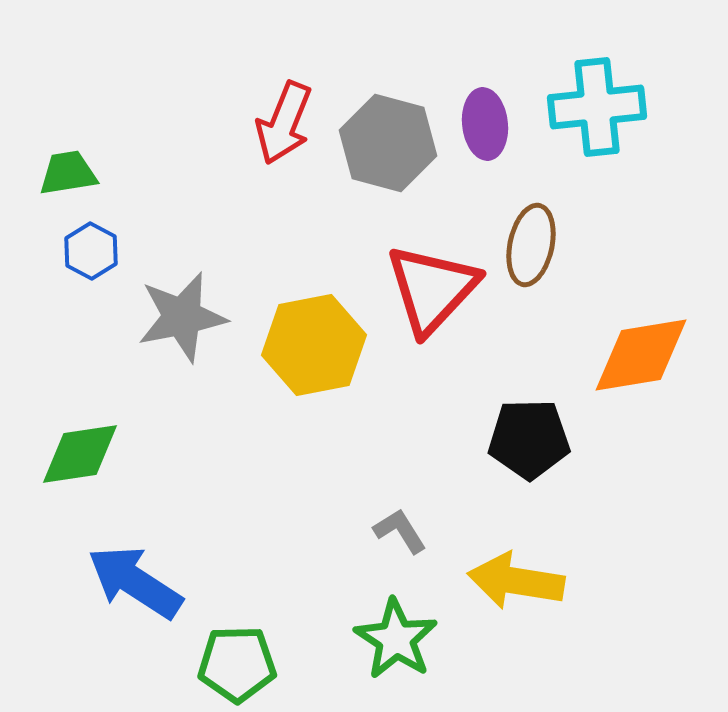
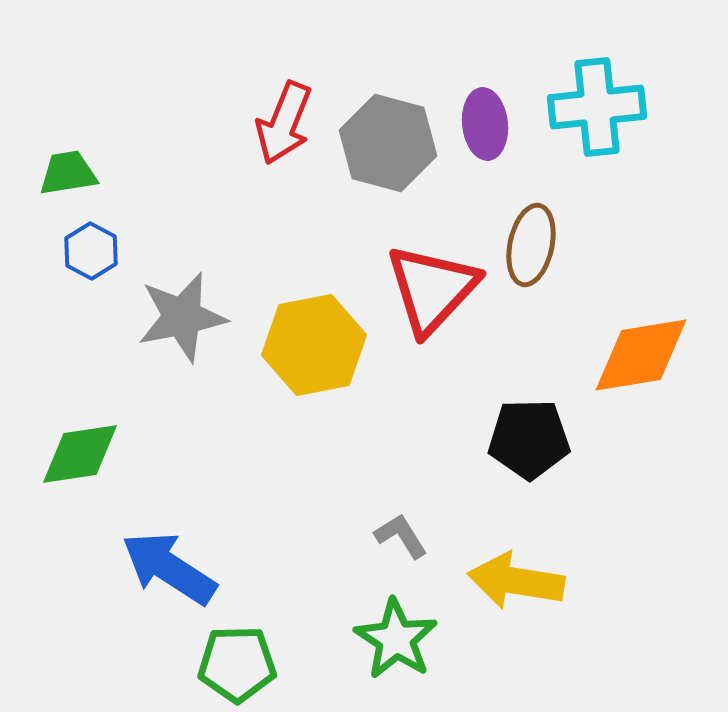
gray L-shape: moved 1 px right, 5 px down
blue arrow: moved 34 px right, 14 px up
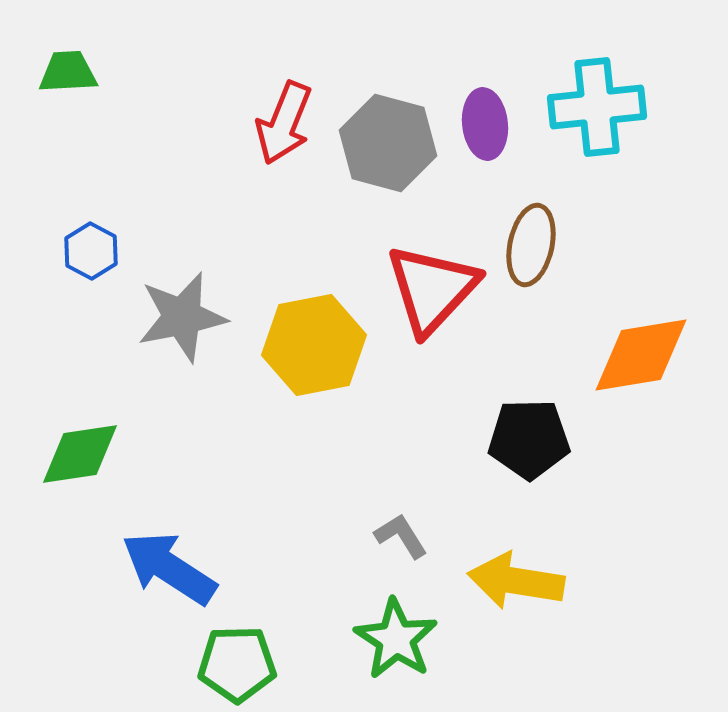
green trapezoid: moved 101 px up; rotated 6 degrees clockwise
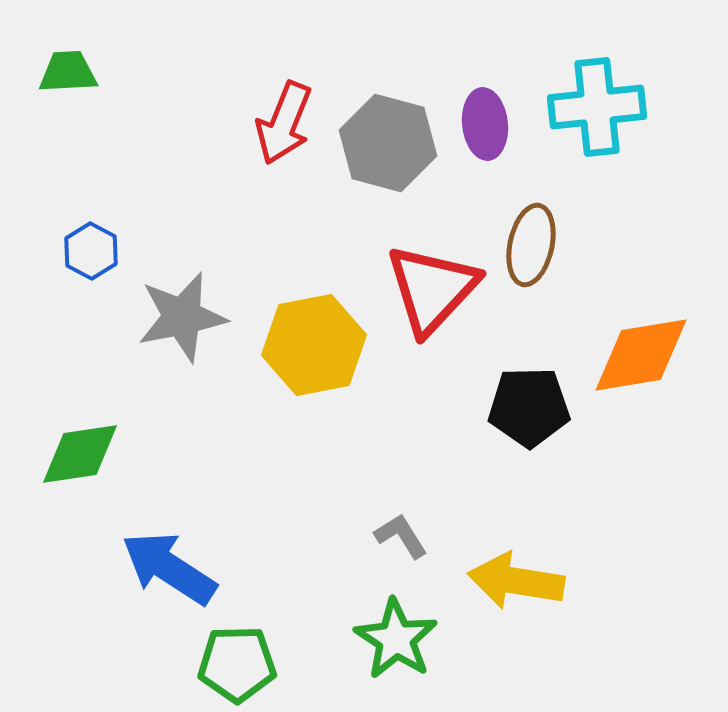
black pentagon: moved 32 px up
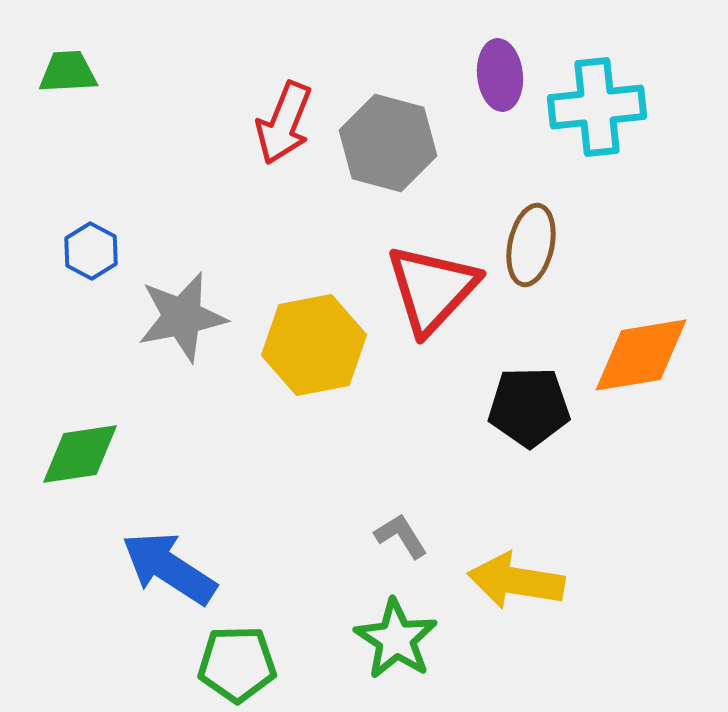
purple ellipse: moved 15 px right, 49 px up
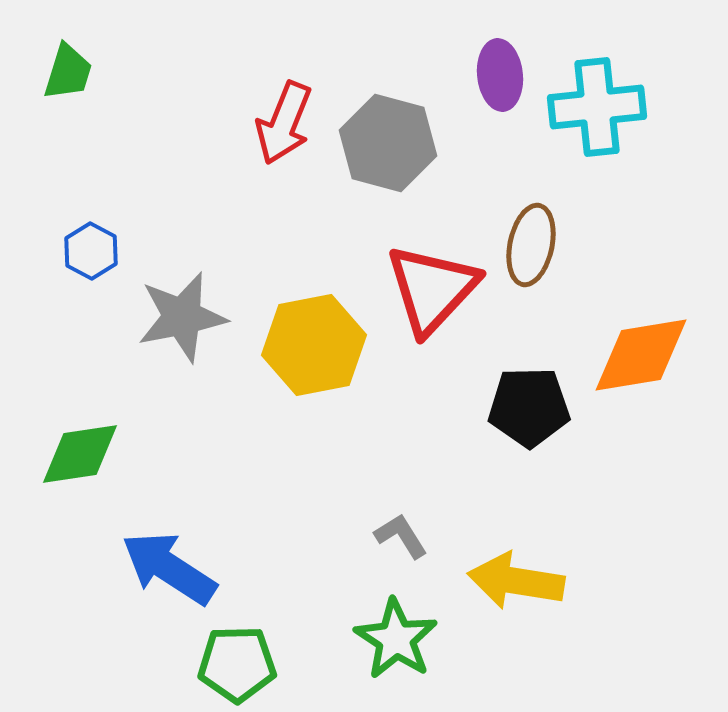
green trapezoid: rotated 110 degrees clockwise
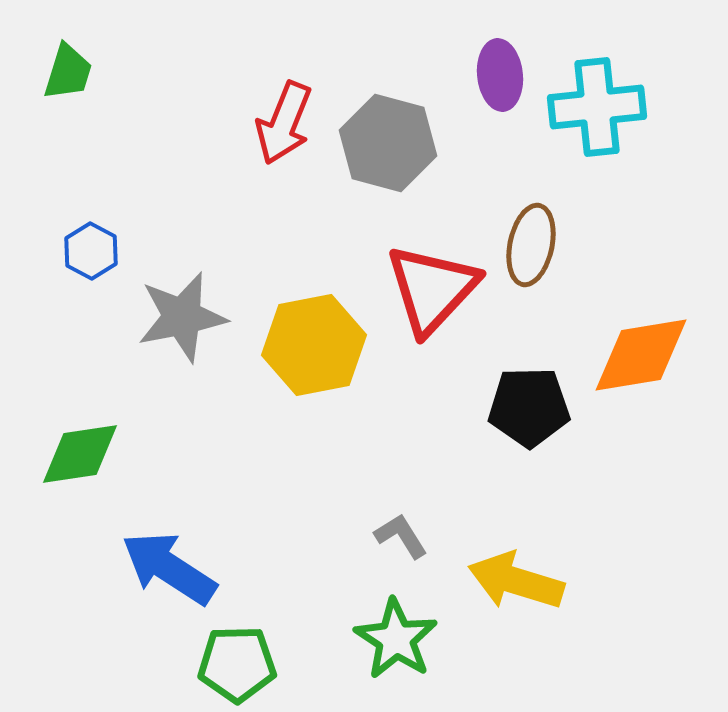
yellow arrow: rotated 8 degrees clockwise
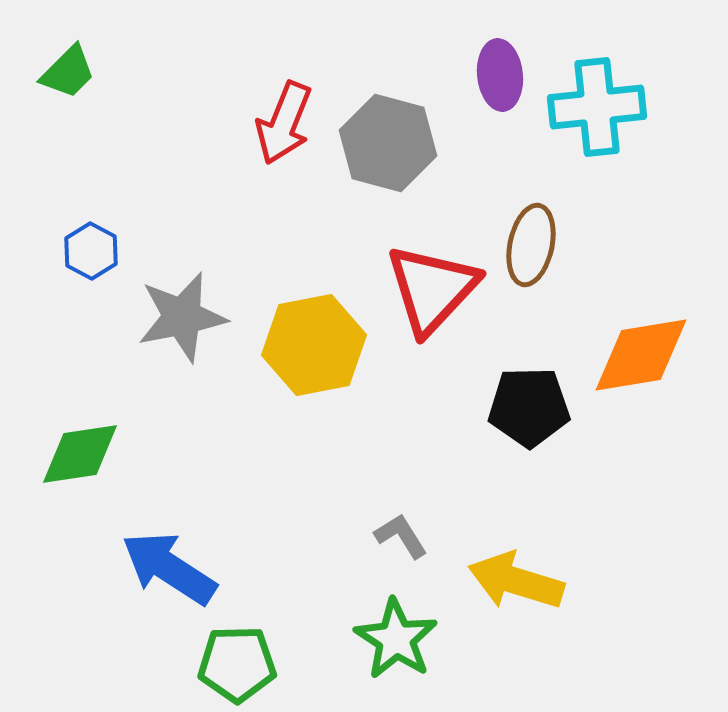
green trapezoid: rotated 28 degrees clockwise
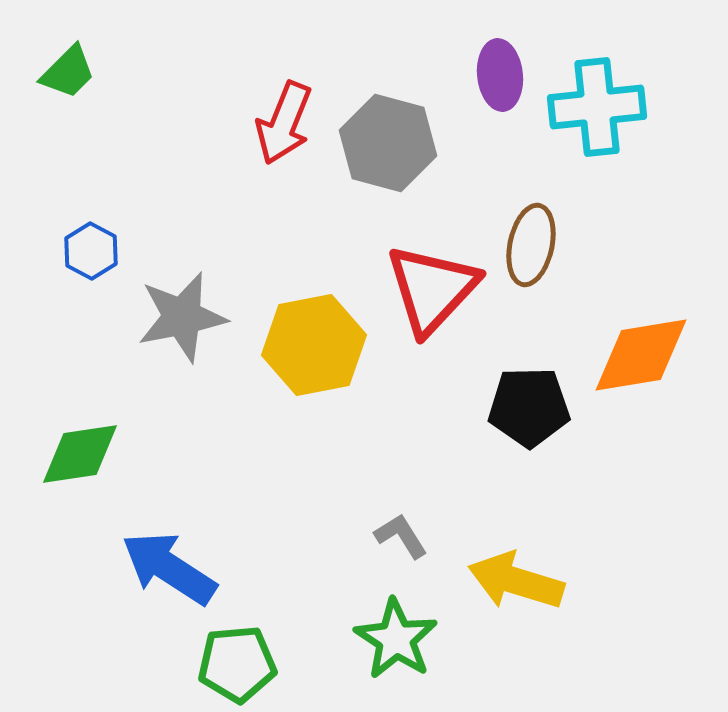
green pentagon: rotated 4 degrees counterclockwise
